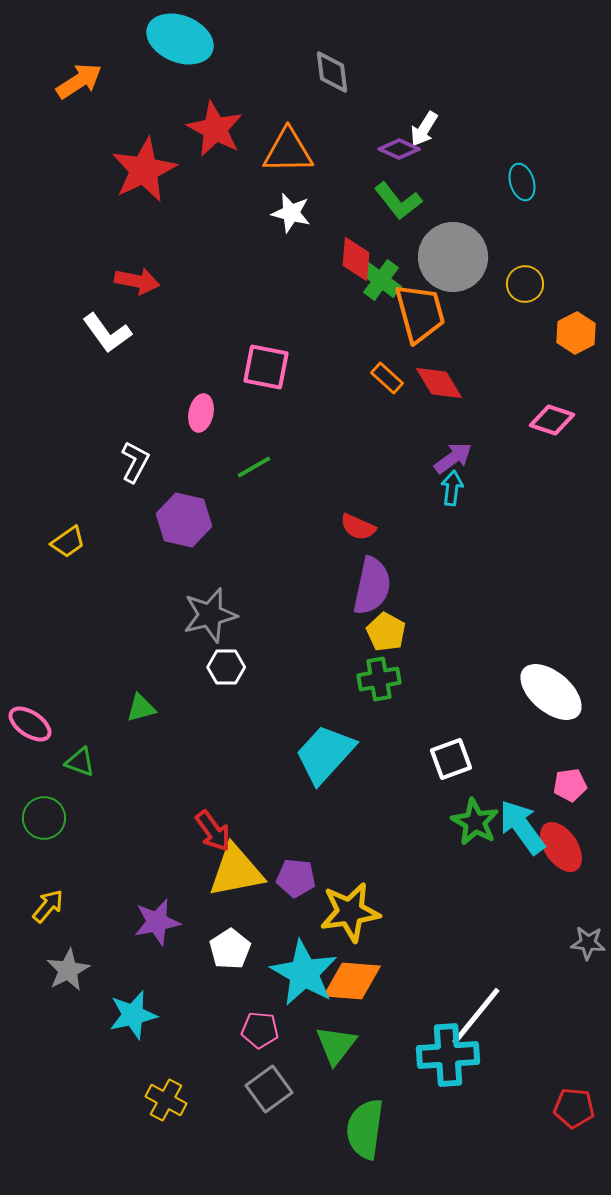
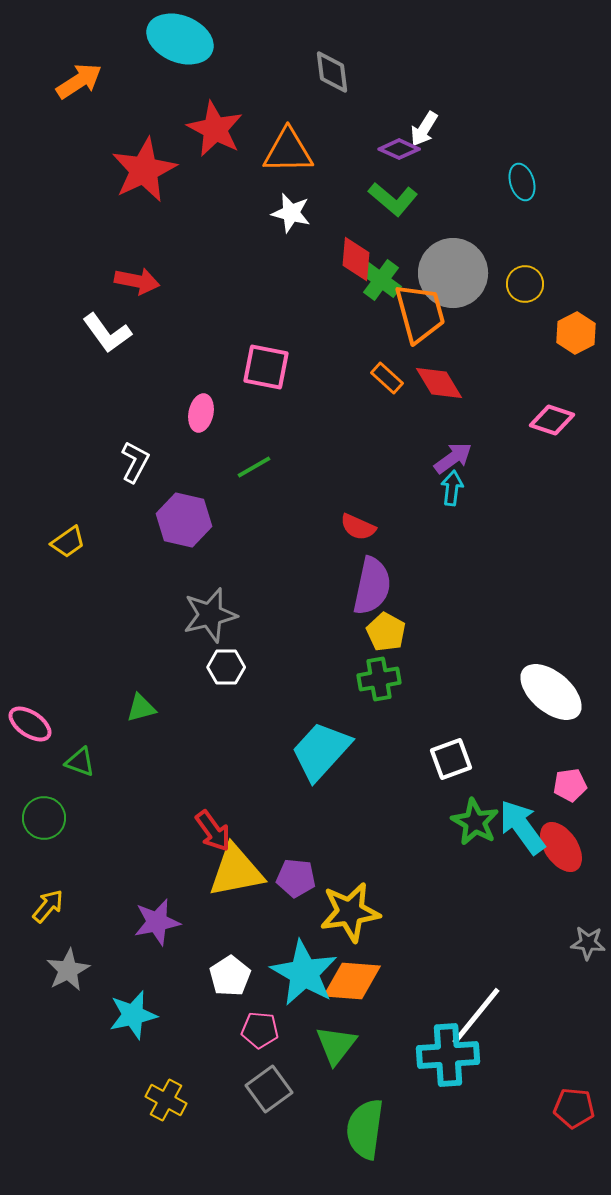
green L-shape at (398, 201): moved 5 px left, 2 px up; rotated 12 degrees counterclockwise
gray circle at (453, 257): moved 16 px down
cyan trapezoid at (325, 754): moved 4 px left, 3 px up
white pentagon at (230, 949): moved 27 px down
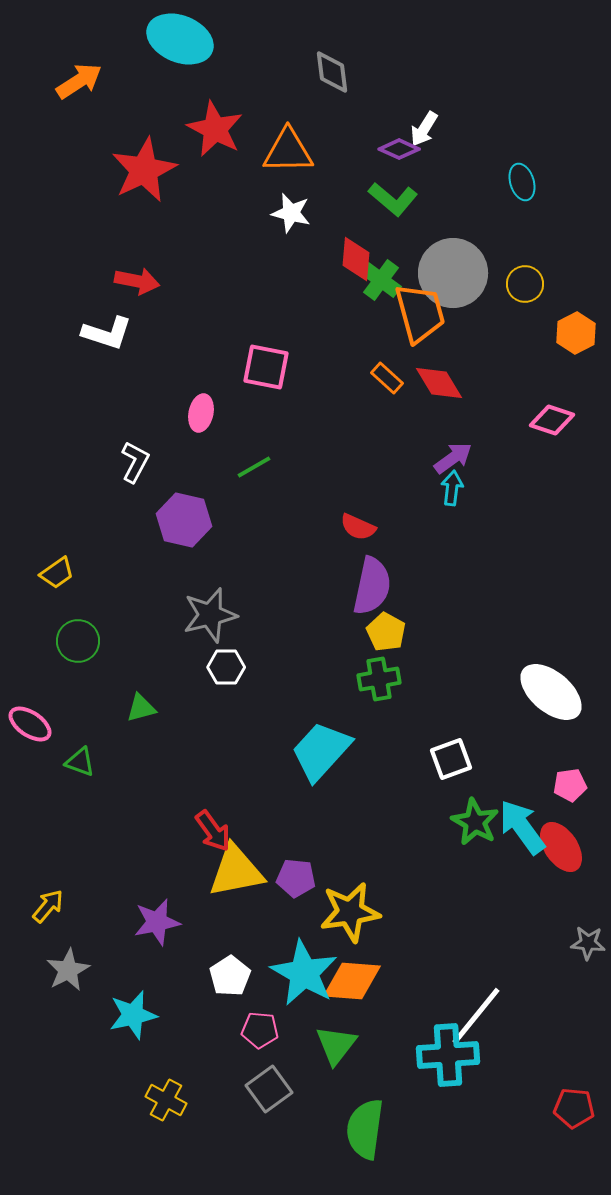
white L-shape at (107, 333): rotated 36 degrees counterclockwise
yellow trapezoid at (68, 542): moved 11 px left, 31 px down
green circle at (44, 818): moved 34 px right, 177 px up
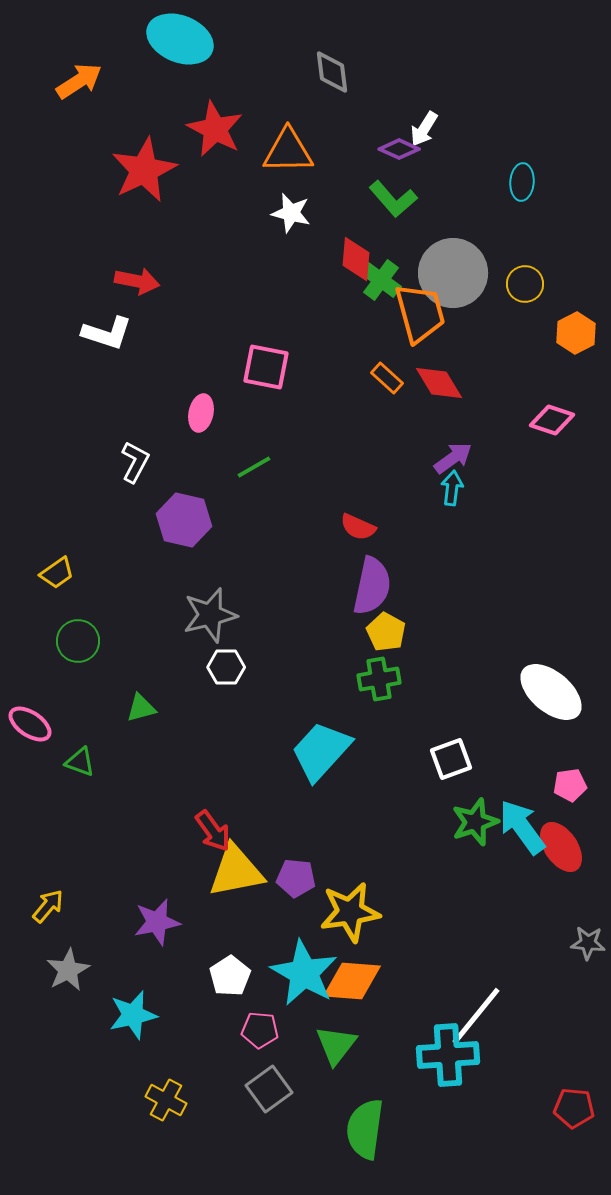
cyan ellipse at (522, 182): rotated 21 degrees clockwise
green L-shape at (393, 199): rotated 9 degrees clockwise
green star at (475, 822): rotated 24 degrees clockwise
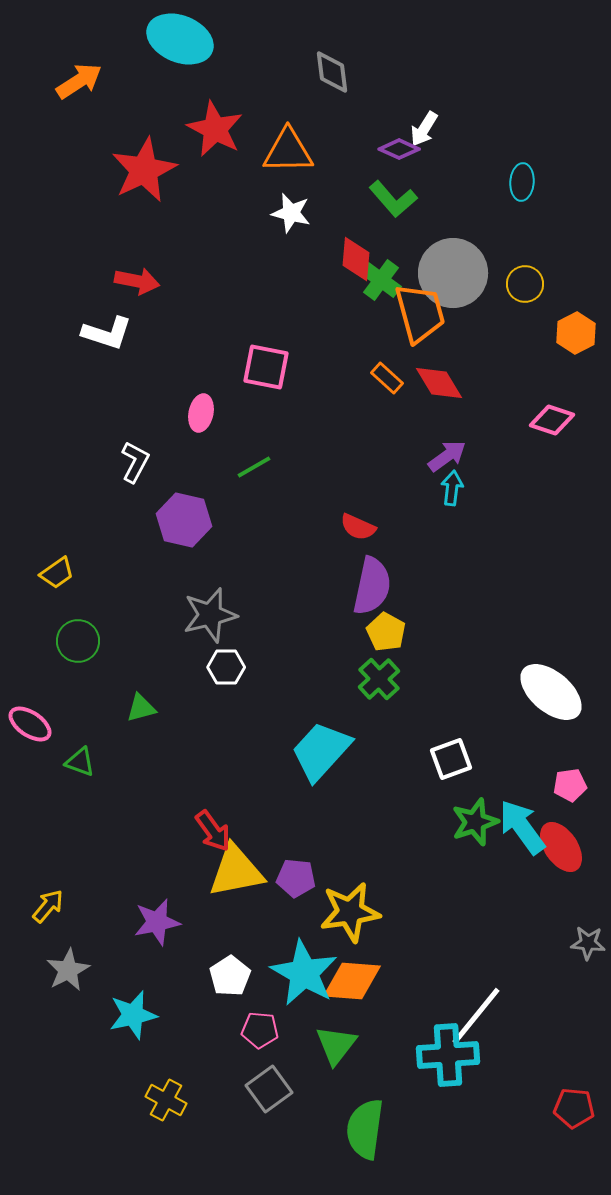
purple arrow at (453, 458): moved 6 px left, 2 px up
green cross at (379, 679): rotated 33 degrees counterclockwise
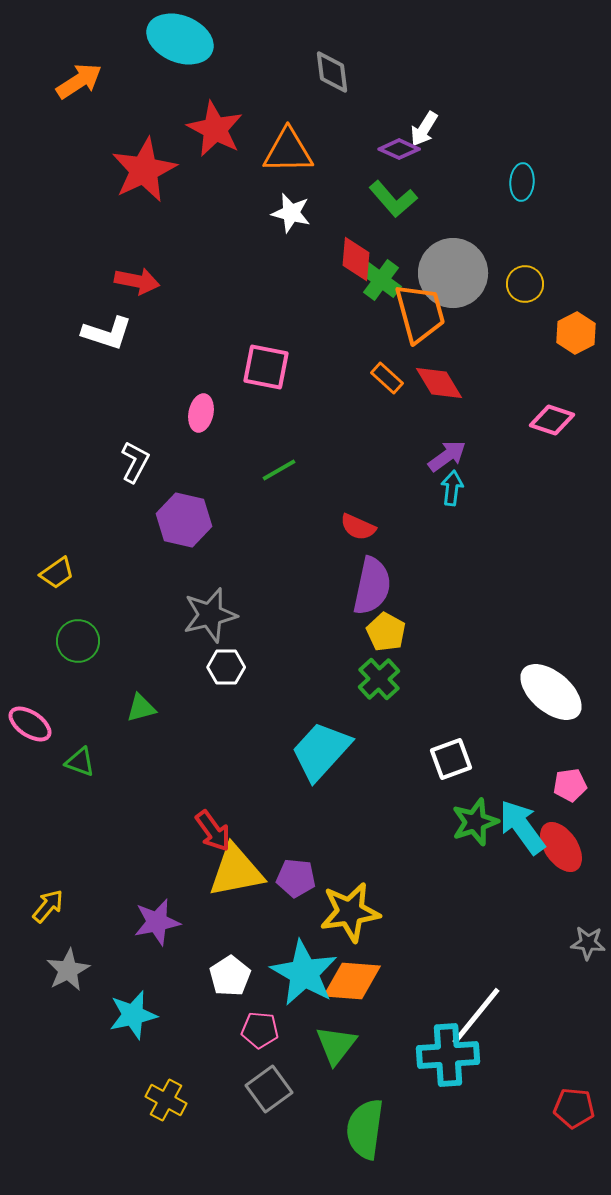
green line at (254, 467): moved 25 px right, 3 px down
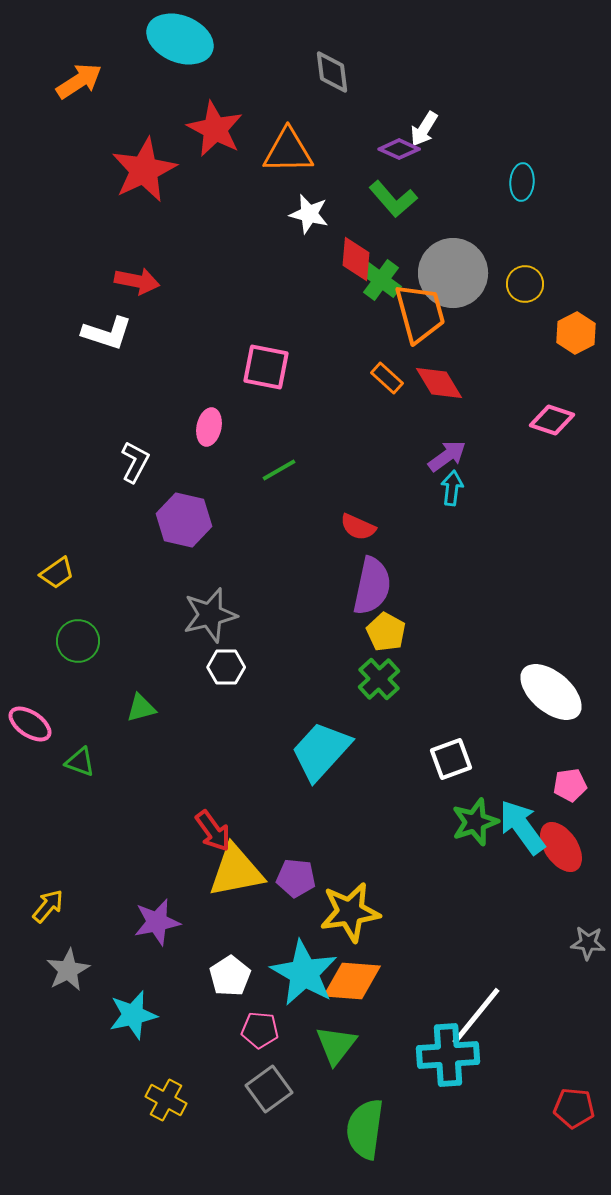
white star at (291, 213): moved 18 px right, 1 px down
pink ellipse at (201, 413): moved 8 px right, 14 px down
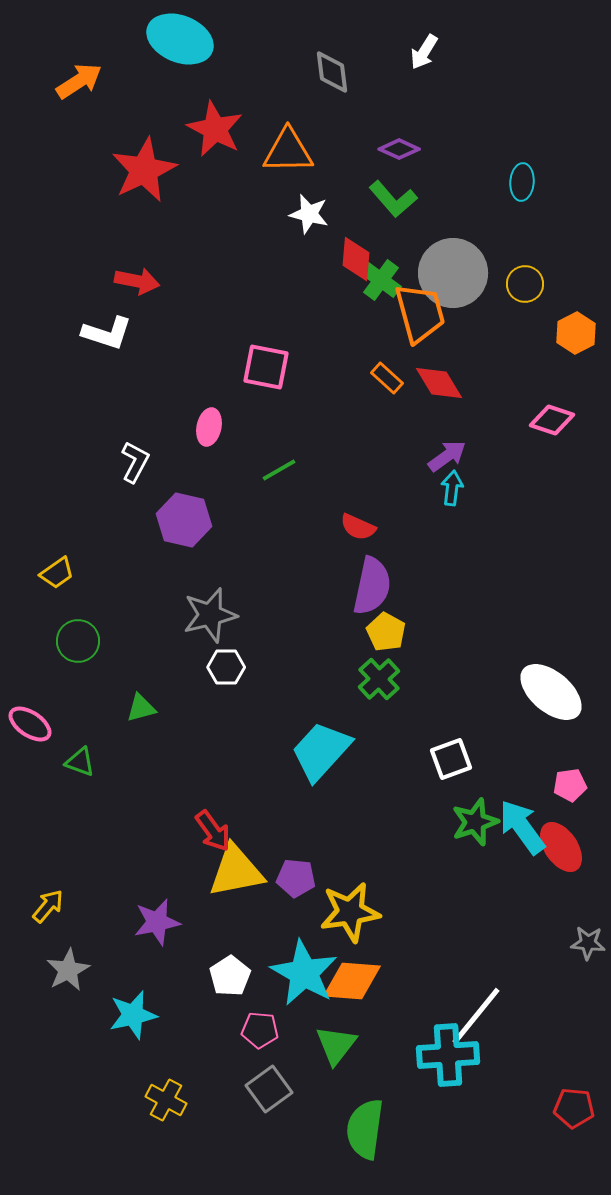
white arrow at (424, 129): moved 77 px up
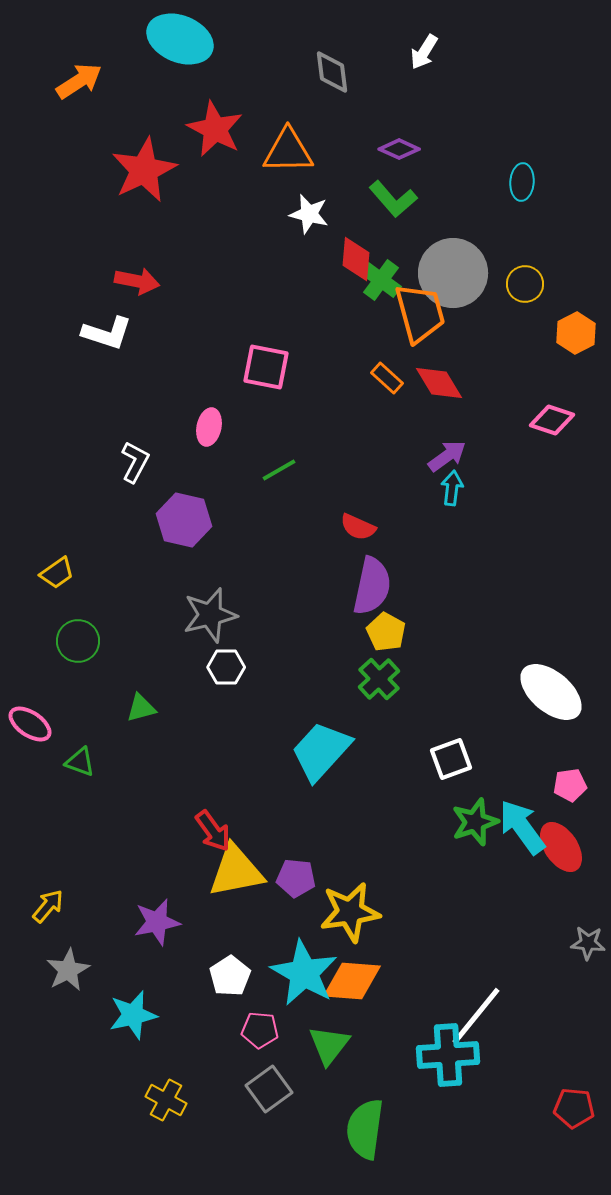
green triangle at (336, 1045): moved 7 px left
